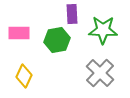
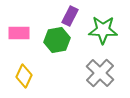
purple rectangle: moved 2 px left, 2 px down; rotated 30 degrees clockwise
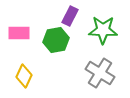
green hexagon: moved 1 px left
gray cross: rotated 12 degrees counterclockwise
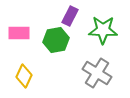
gray cross: moved 3 px left
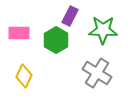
green hexagon: rotated 20 degrees counterclockwise
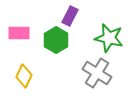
green star: moved 6 px right, 8 px down; rotated 12 degrees clockwise
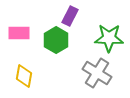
green star: rotated 12 degrees counterclockwise
yellow diamond: rotated 15 degrees counterclockwise
